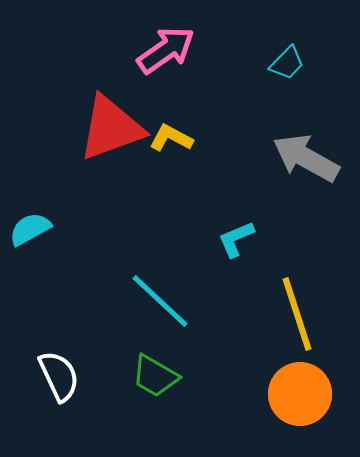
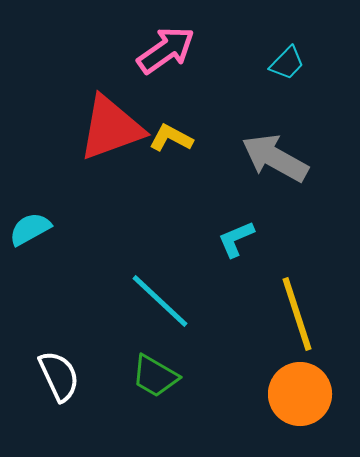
gray arrow: moved 31 px left
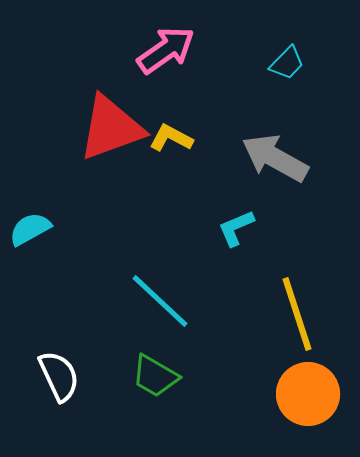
cyan L-shape: moved 11 px up
orange circle: moved 8 px right
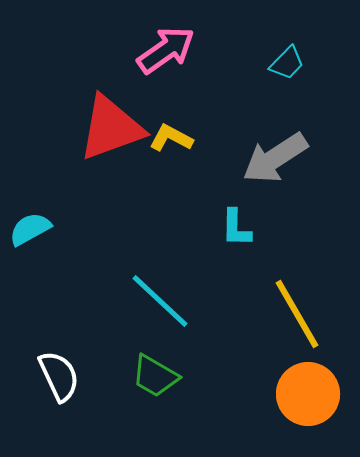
gray arrow: rotated 62 degrees counterclockwise
cyan L-shape: rotated 66 degrees counterclockwise
yellow line: rotated 12 degrees counterclockwise
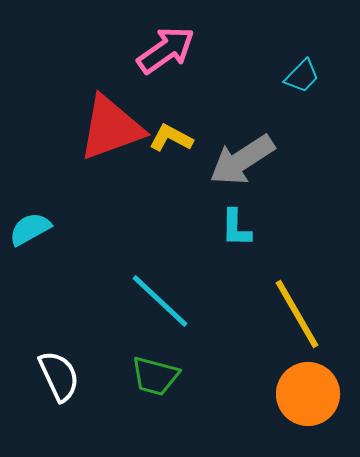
cyan trapezoid: moved 15 px right, 13 px down
gray arrow: moved 33 px left, 2 px down
green trapezoid: rotated 15 degrees counterclockwise
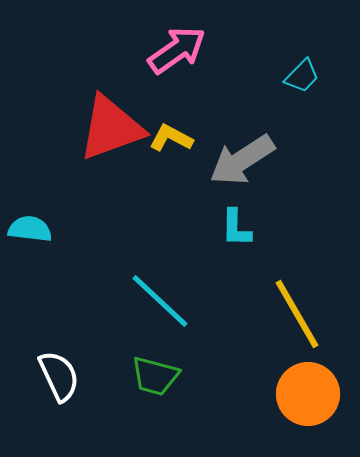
pink arrow: moved 11 px right
cyan semicircle: rotated 36 degrees clockwise
